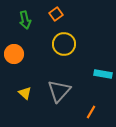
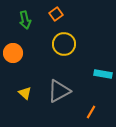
orange circle: moved 1 px left, 1 px up
gray triangle: rotated 20 degrees clockwise
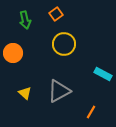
cyan rectangle: rotated 18 degrees clockwise
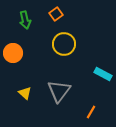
gray triangle: rotated 25 degrees counterclockwise
